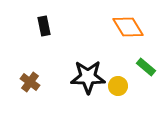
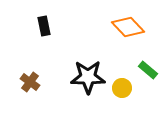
orange diamond: rotated 12 degrees counterclockwise
green rectangle: moved 2 px right, 3 px down
yellow circle: moved 4 px right, 2 px down
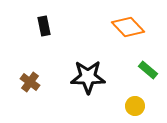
yellow circle: moved 13 px right, 18 px down
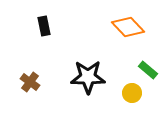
yellow circle: moved 3 px left, 13 px up
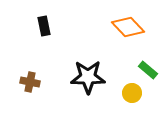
brown cross: rotated 24 degrees counterclockwise
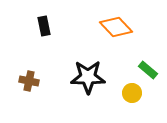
orange diamond: moved 12 px left
brown cross: moved 1 px left, 1 px up
